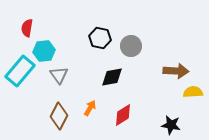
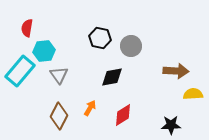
yellow semicircle: moved 2 px down
black star: rotated 12 degrees counterclockwise
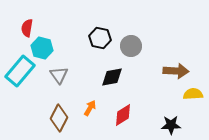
cyan hexagon: moved 2 px left, 3 px up; rotated 20 degrees clockwise
brown diamond: moved 2 px down
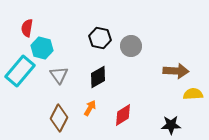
black diamond: moved 14 px left; rotated 20 degrees counterclockwise
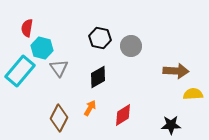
gray triangle: moved 7 px up
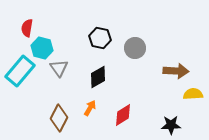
gray circle: moved 4 px right, 2 px down
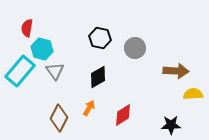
cyan hexagon: moved 1 px down
gray triangle: moved 4 px left, 3 px down
orange arrow: moved 1 px left
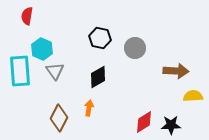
red semicircle: moved 12 px up
cyan hexagon: rotated 10 degrees clockwise
cyan rectangle: rotated 44 degrees counterclockwise
yellow semicircle: moved 2 px down
orange arrow: rotated 21 degrees counterclockwise
red diamond: moved 21 px right, 7 px down
